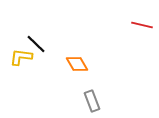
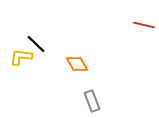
red line: moved 2 px right
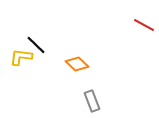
red line: rotated 15 degrees clockwise
black line: moved 1 px down
orange diamond: rotated 15 degrees counterclockwise
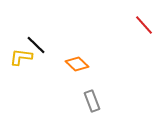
red line: rotated 20 degrees clockwise
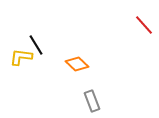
black line: rotated 15 degrees clockwise
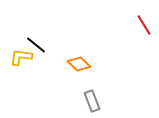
red line: rotated 10 degrees clockwise
black line: rotated 20 degrees counterclockwise
orange diamond: moved 2 px right
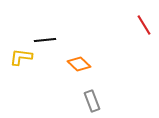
black line: moved 9 px right, 5 px up; rotated 45 degrees counterclockwise
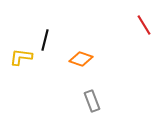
black line: rotated 70 degrees counterclockwise
orange diamond: moved 2 px right, 5 px up; rotated 25 degrees counterclockwise
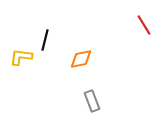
orange diamond: rotated 30 degrees counterclockwise
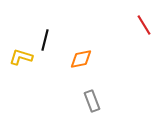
yellow L-shape: rotated 10 degrees clockwise
